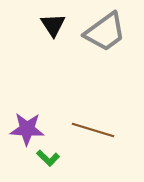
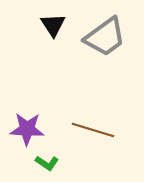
gray trapezoid: moved 5 px down
green L-shape: moved 1 px left, 5 px down; rotated 10 degrees counterclockwise
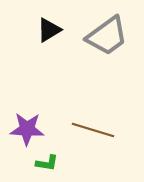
black triangle: moved 4 px left, 5 px down; rotated 32 degrees clockwise
gray trapezoid: moved 2 px right, 1 px up
green L-shape: rotated 25 degrees counterclockwise
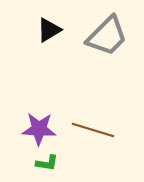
gray trapezoid: rotated 9 degrees counterclockwise
purple star: moved 12 px right
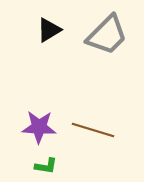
gray trapezoid: moved 1 px up
purple star: moved 2 px up
green L-shape: moved 1 px left, 3 px down
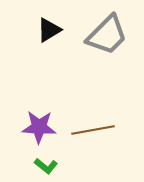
brown line: rotated 27 degrees counterclockwise
green L-shape: rotated 30 degrees clockwise
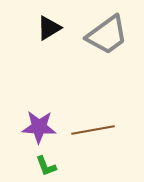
black triangle: moved 2 px up
gray trapezoid: rotated 9 degrees clockwise
green L-shape: rotated 30 degrees clockwise
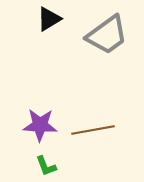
black triangle: moved 9 px up
purple star: moved 1 px right, 2 px up
